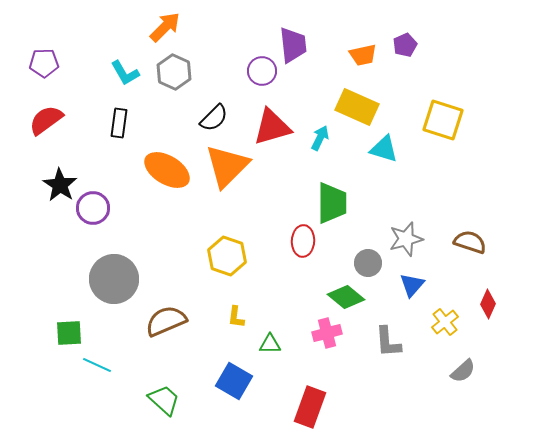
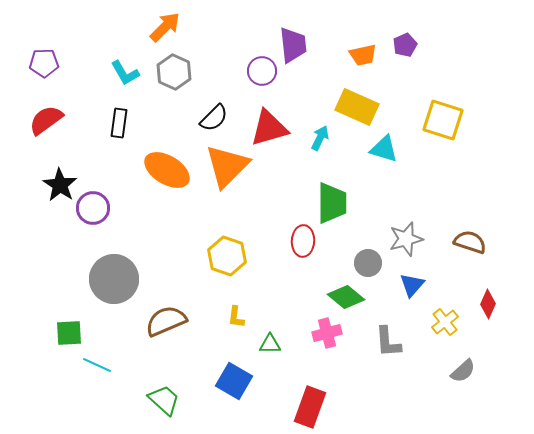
red triangle at (272, 127): moved 3 px left, 1 px down
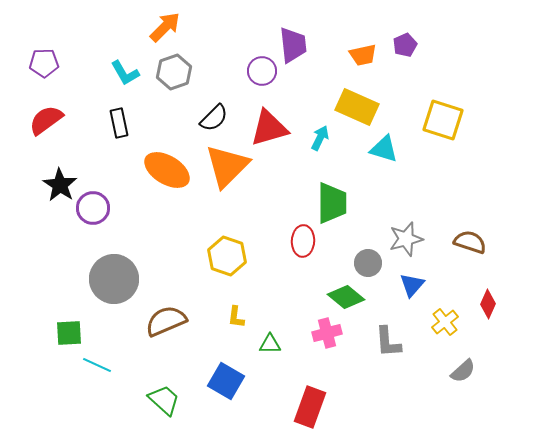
gray hexagon at (174, 72): rotated 16 degrees clockwise
black rectangle at (119, 123): rotated 20 degrees counterclockwise
blue square at (234, 381): moved 8 px left
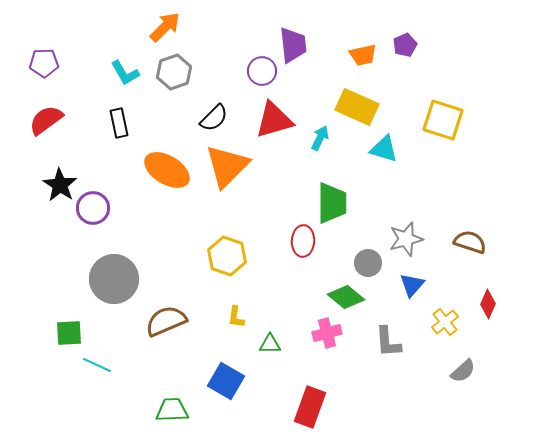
red triangle at (269, 128): moved 5 px right, 8 px up
green trapezoid at (164, 400): moved 8 px right, 10 px down; rotated 44 degrees counterclockwise
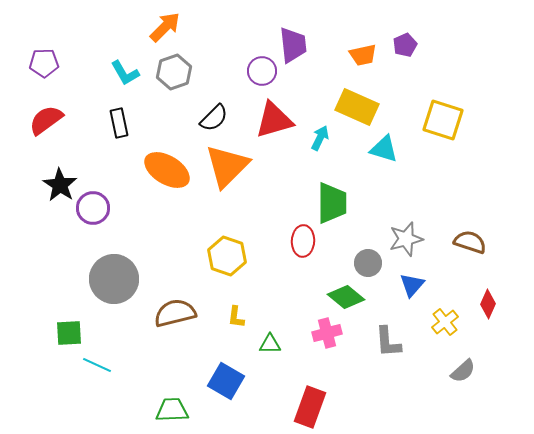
brown semicircle at (166, 321): moved 9 px right, 8 px up; rotated 9 degrees clockwise
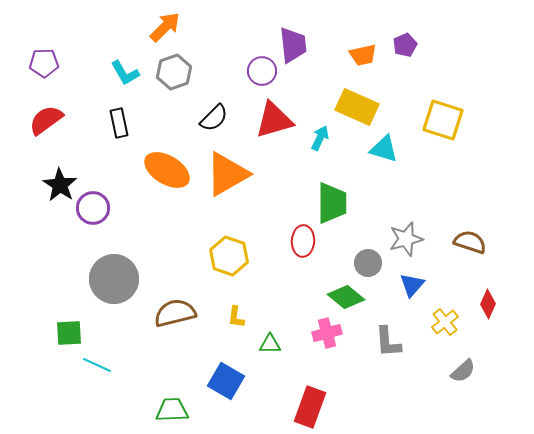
orange triangle at (227, 166): moved 8 px down; rotated 15 degrees clockwise
yellow hexagon at (227, 256): moved 2 px right
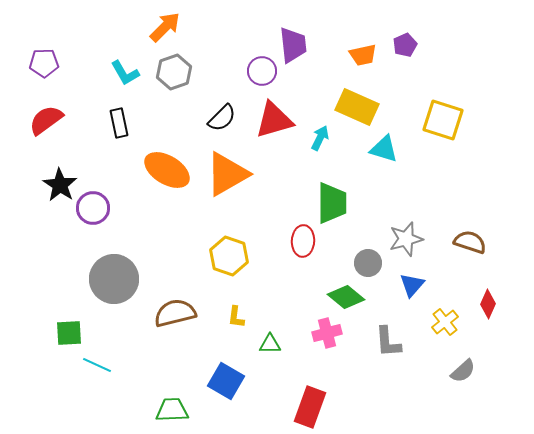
black semicircle at (214, 118): moved 8 px right
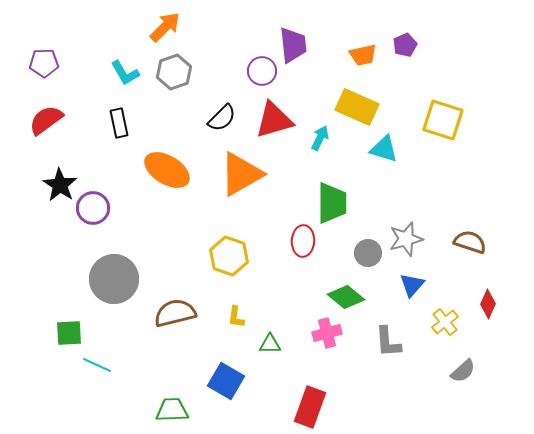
orange triangle at (227, 174): moved 14 px right
gray circle at (368, 263): moved 10 px up
